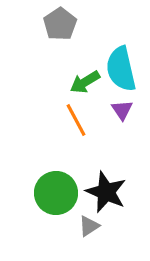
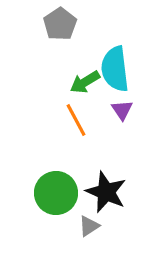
cyan semicircle: moved 6 px left; rotated 6 degrees clockwise
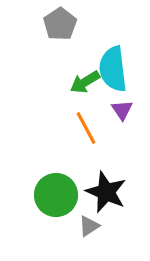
cyan semicircle: moved 2 px left
orange line: moved 10 px right, 8 px down
green circle: moved 2 px down
